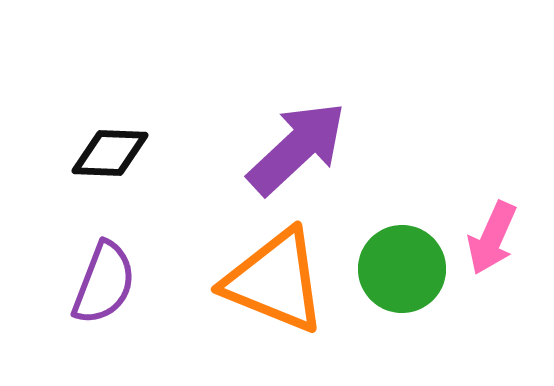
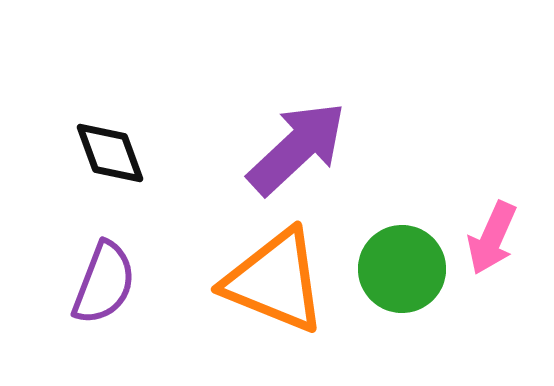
black diamond: rotated 68 degrees clockwise
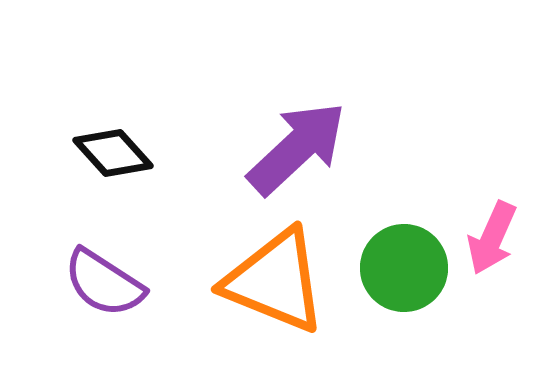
black diamond: moved 3 px right; rotated 22 degrees counterclockwise
green circle: moved 2 px right, 1 px up
purple semicircle: rotated 102 degrees clockwise
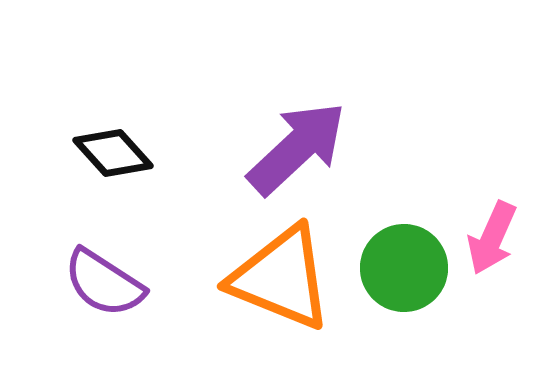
orange triangle: moved 6 px right, 3 px up
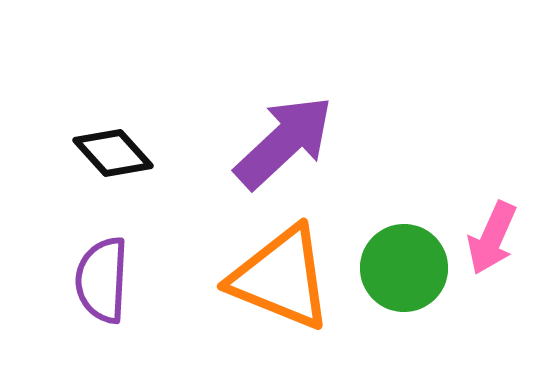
purple arrow: moved 13 px left, 6 px up
purple semicircle: moved 2 px left, 3 px up; rotated 60 degrees clockwise
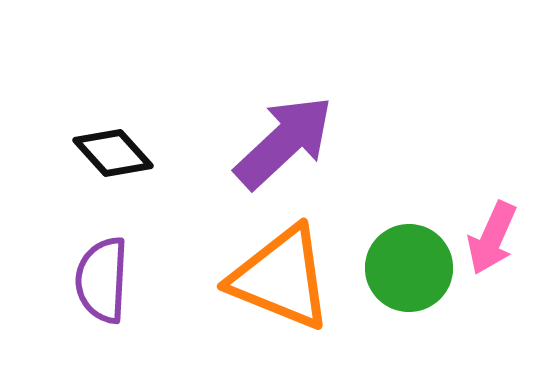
green circle: moved 5 px right
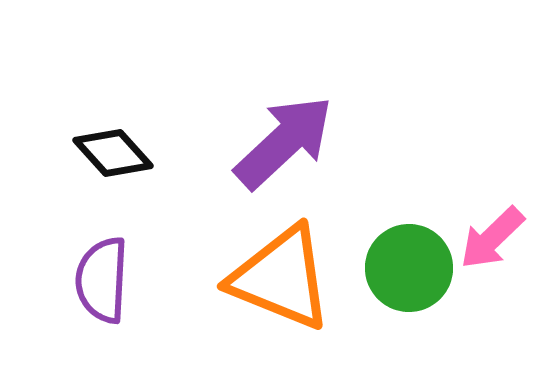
pink arrow: rotated 22 degrees clockwise
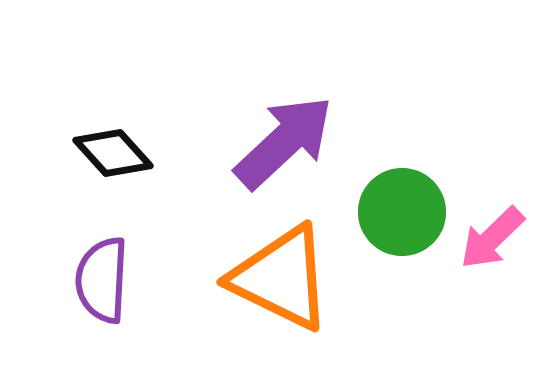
green circle: moved 7 px left, 56 px up
orange triangle: rotated 4 degrees clockwise
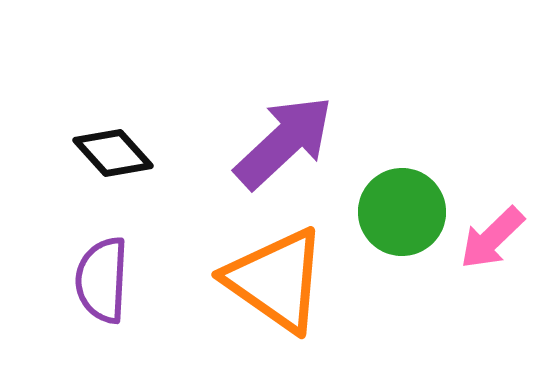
orange triangle: moved 5 px left, 2 px down; rotated 9 degrees clockwise
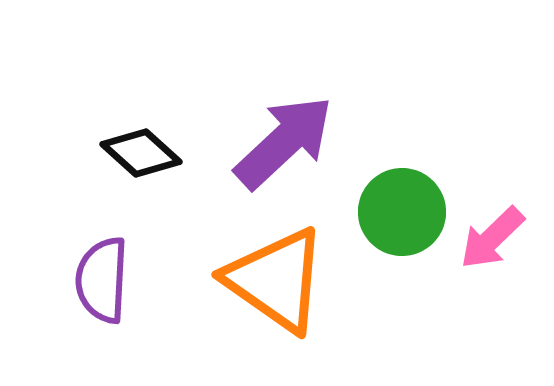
black diamond: moved 28 px right; rotated 6 degrees counterclockwise
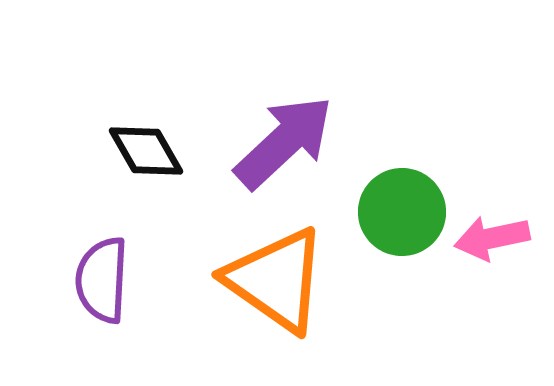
black diamond: moved 5 px right, 2 px up; rotated 18 degrees clockwise
pink arrow: rotated 32 degrees clockwise
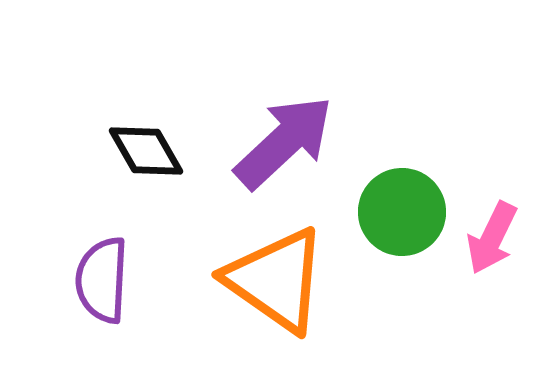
pink arrow: rotated 52 degrees counterclockwise
